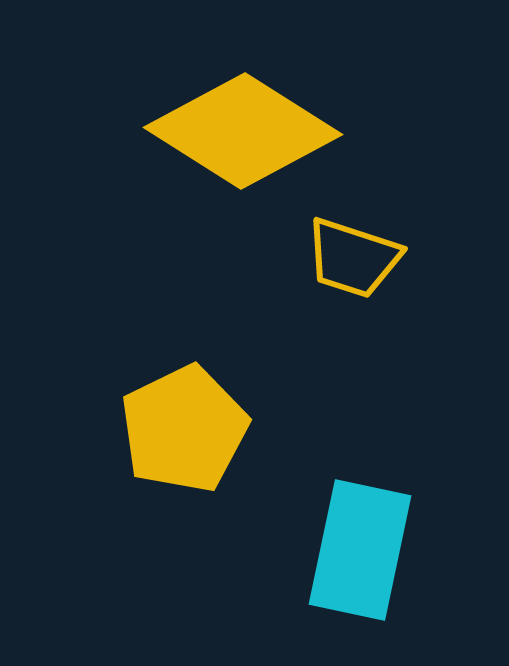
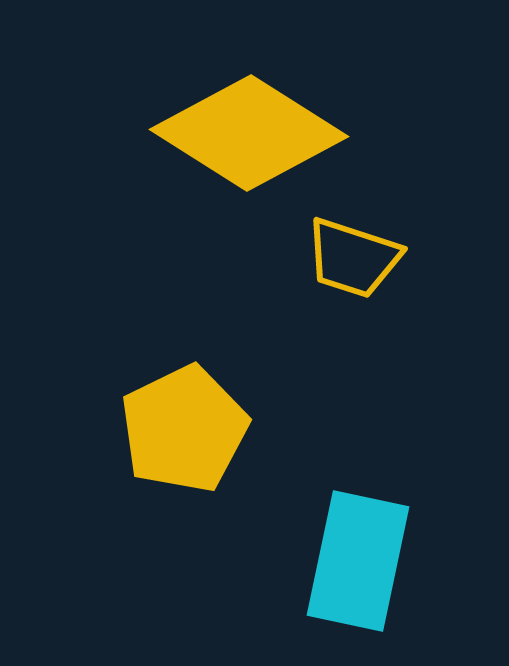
yellow diamond: moved 6 px right, 2 px down
cyan rectangle: moved 2 px left, 11 px down
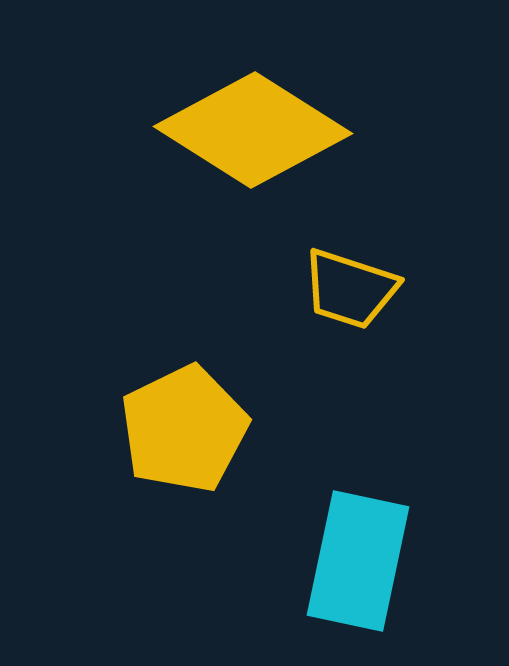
yellow diamond: moved 4 px right, 3 px up
yellow trapezoid: moved 3 px left, 31 px down
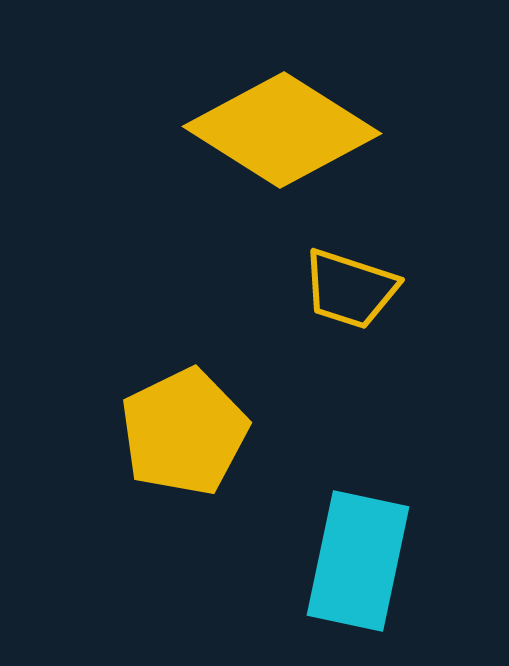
yellow diamond: moved 29 px right
yellow pentagon: moved 3 px down
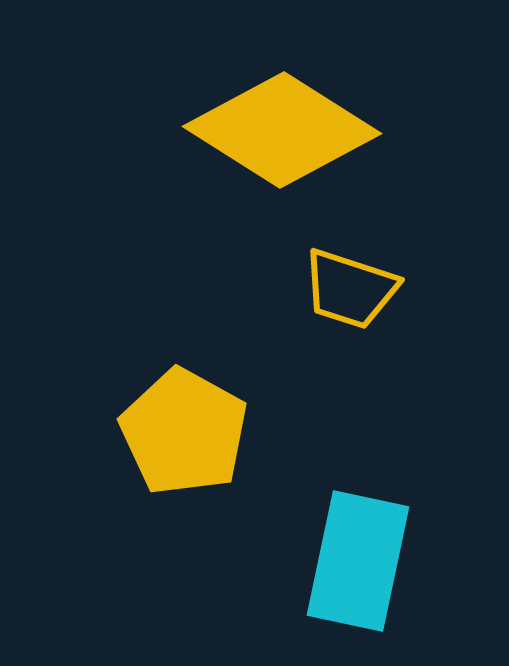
yellow pentagon: rotated 17 degrees counterclockwise
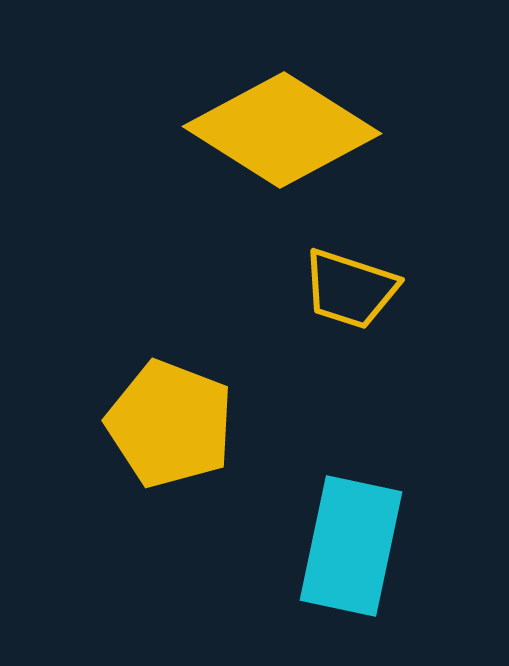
yellow pentagon: moved 14 px left, 8 px up; rotated 8 degrees counterclockwise
cyan rectangle: moved 7 px left, 15 px up
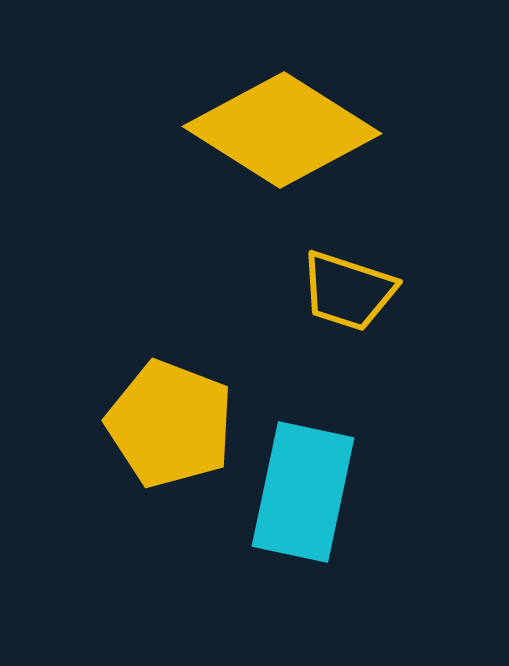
yellow trapezoid: moved 2 px left, 2 px down
cyan rectangle: moved 48 px left, 54 px up
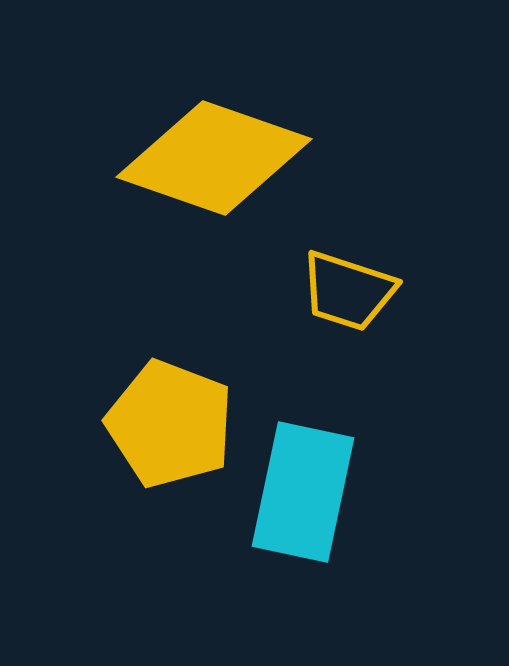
yellow diamond: moved 68 px left, 28 px down; rotated 13 degrees counterclockwise
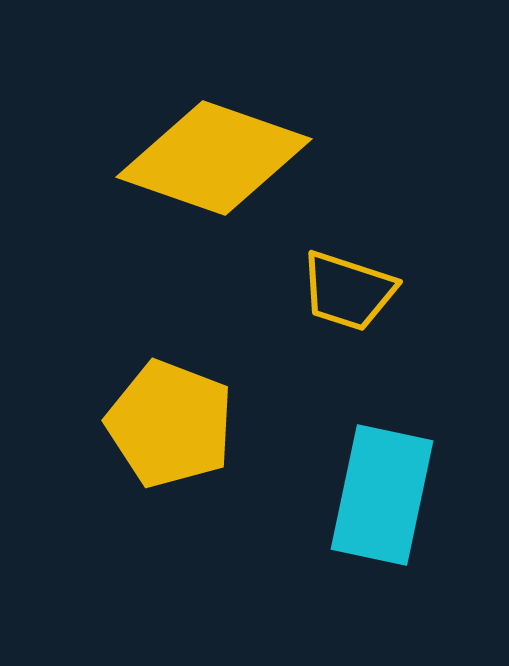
cyan rectangle: moved 79 px right, 3 px down
